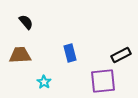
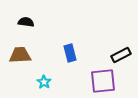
black semicircle: rotated 42 degrees counterclockwise
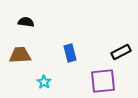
black rectangle: moved 3 px up
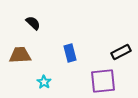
black semicircle: moved 7 px right, 1 px down; rotated 35 degrees clockwise
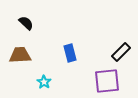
black semicircle: moved 7 px left
black rectangle: rotated 18 degrees counterclockwise
purple square: moved 4 px right
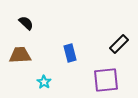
black rectangle: moved 2 px left, 8 px up
purple square: moved 1 px left, 1 px up
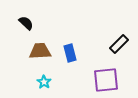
brown trapezoid: moved 20 px right, 4 px up
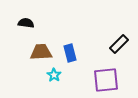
black semicircle: rotated 35 degrees counterclockwise
brown trapezoid: moved 1 px right, 1 px down
cyan star: moved 10 px right, 7 px up
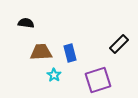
purple square: moved 8 px left; rotated 12 degrees counterclockwise
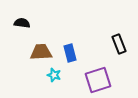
black semicircle: moved 4 px left
black rectangle: rotated 66 degrees counterclockwise
cyan star: rotated 16 degrees counterclockwise
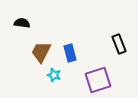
brown trapezoid: rotated 60 degrees counterclockwise
